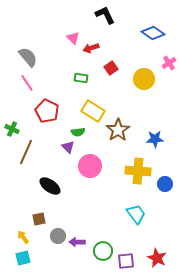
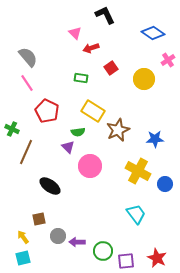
pink triangle: moved 2 px right, 5 px up
pink cross: moved 1 px left, 3 px up
brown star: rotated 10 degrees clockwise
yellow cross: rotated 25 degrees clockwise
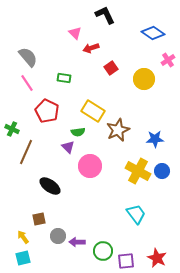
green rectangle: moved 17 px left
blue circle: moved 3 px left, 13 px up
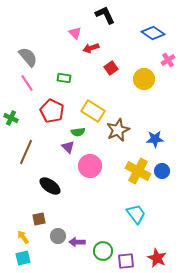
red pentagon: moved 5 px right
green cross: moved 1 px left, 11 px up
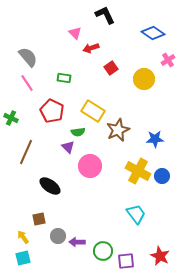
blue circle: moved 5 px down
red star: moved 3 px right, 2 px up
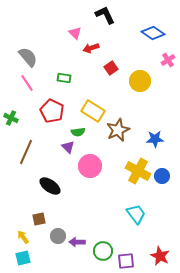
yellow circle: moved 4 px left, 2 px down
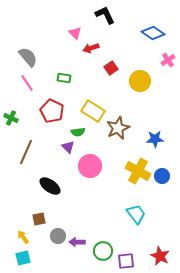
brown star: moved 2 px up
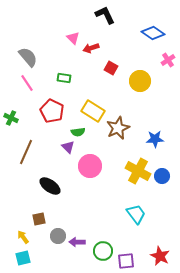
pink triangle: moved 2 px left, 5 px down
red square: rotated 24 degrees counterclockwise
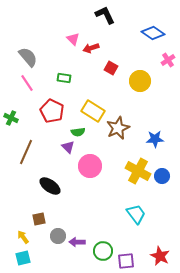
pink triangle: moved 1 px down
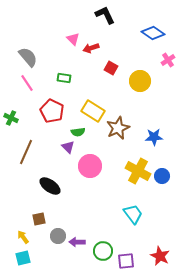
blue star: moved 1 px left, 2 px up
cyan trapezoid: moved 3 px left
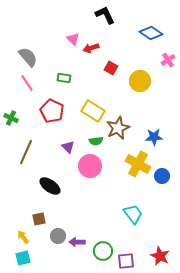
blue diamond: moved 2 px left
green semicircle: moved 18 px right, 9 px down
yellow cross: moved 7 px up
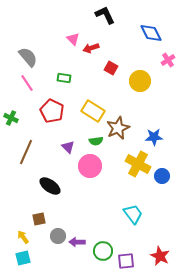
blue diamond: rotated 30 degrees clockwise
